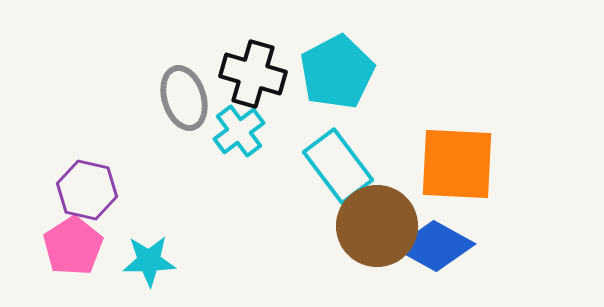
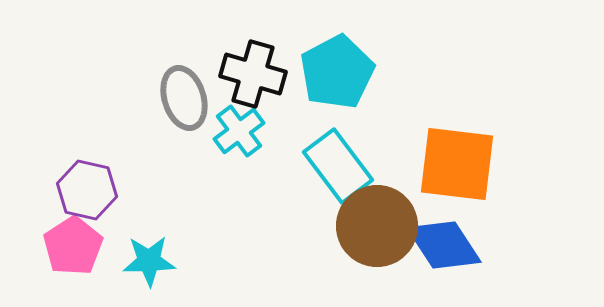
orange square: rotated 4 degrees clockwise
blue diamond: moved 9 px right, 1 px up; rotated 28 degrees clockwise
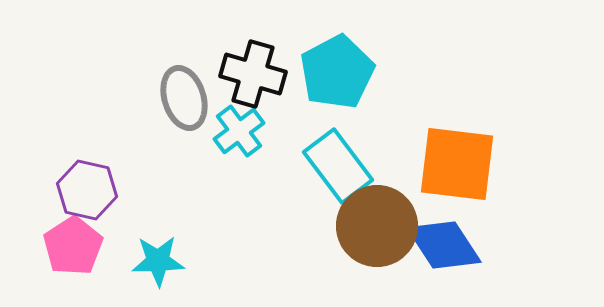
cyan star: moved 9 px right
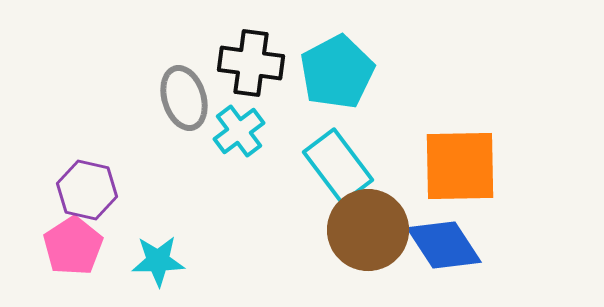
black cross: moved 2 px left, 11 px up; rotated 8 degrees counterclockwise
orange square: moved 3 px right, 2 px down; rotated 8 degrees counterclockwise
brown circle: moved 9 px left, 4 px down
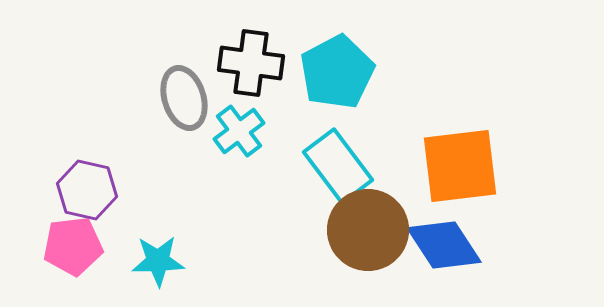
orange square: rotated 6 degrees counterclockwise
pink pentagon: rotated 26 degrees clockwise
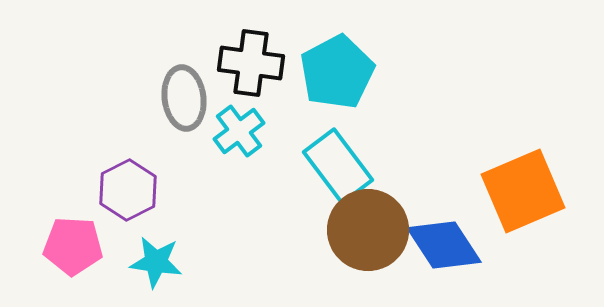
gray ellipse: rotated 10 degrees clockwise
orange square: moved 63 px right, 25 px down; rotated 16 degrees counterclockwise
purple hexagon: moved 41 px right; rotated 20 degrees clockwise
pink pentagon: rotated 10 degrees clockwise
cyan star: moved 2 px left, 1 px down; rotated 10 degrees clockwise
